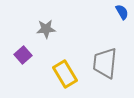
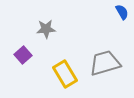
gray trapezoid: rotated 68 degrees clockwise
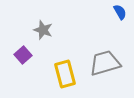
blue semicircle: moved 2 px left
gray star: moved 3 px left, 1 px down; rotated 24 degrees clockwise
yellow rectangle: rotated 16 degrees clockwise
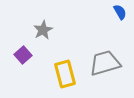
gray star: rotated 24 degrees clockwise
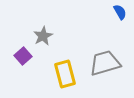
gray star: moved 6 px down
purple square: moved 1 px down
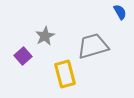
gray star: moved 2 px right
gray trapezoid: moved 12 px left, 17 px up
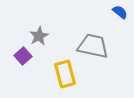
blue semicircle: rotated 21 degrees counterclockwise
gray star: moved 6 px left
gray trapezoid: rotated 28 degrees clockwise
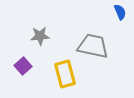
blue semicircle: rotated 28 degrees clockwise
gray star: moved 1 px right; rotated 24 degrees clockwise
purple square: moved 10 px down
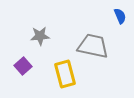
blue semicircle: moved 4 px down
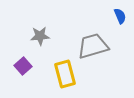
gray trapezoid: rotated 28 degrees counterclockwise
